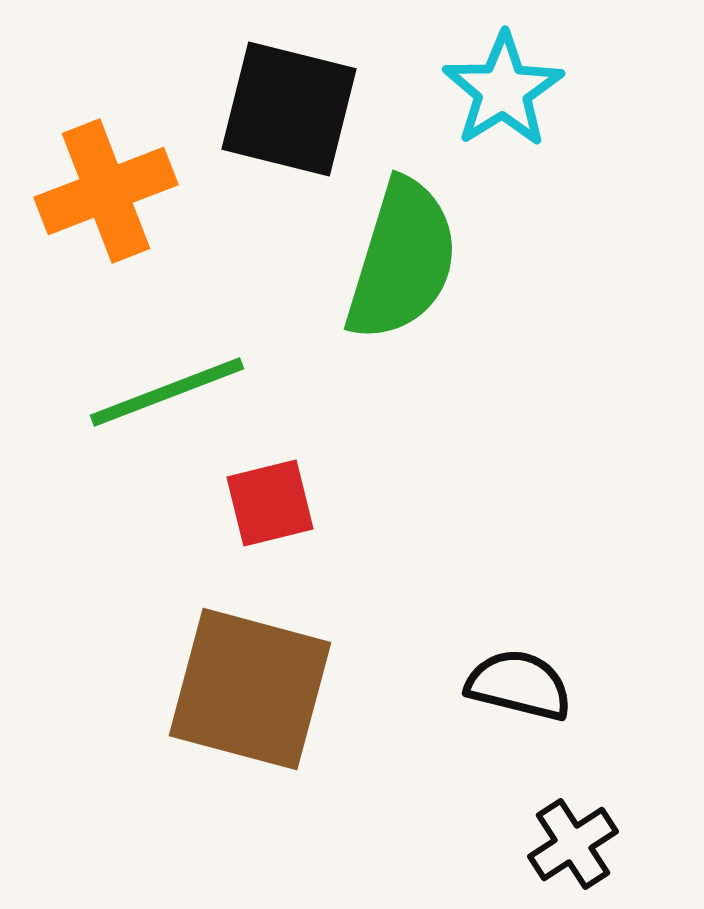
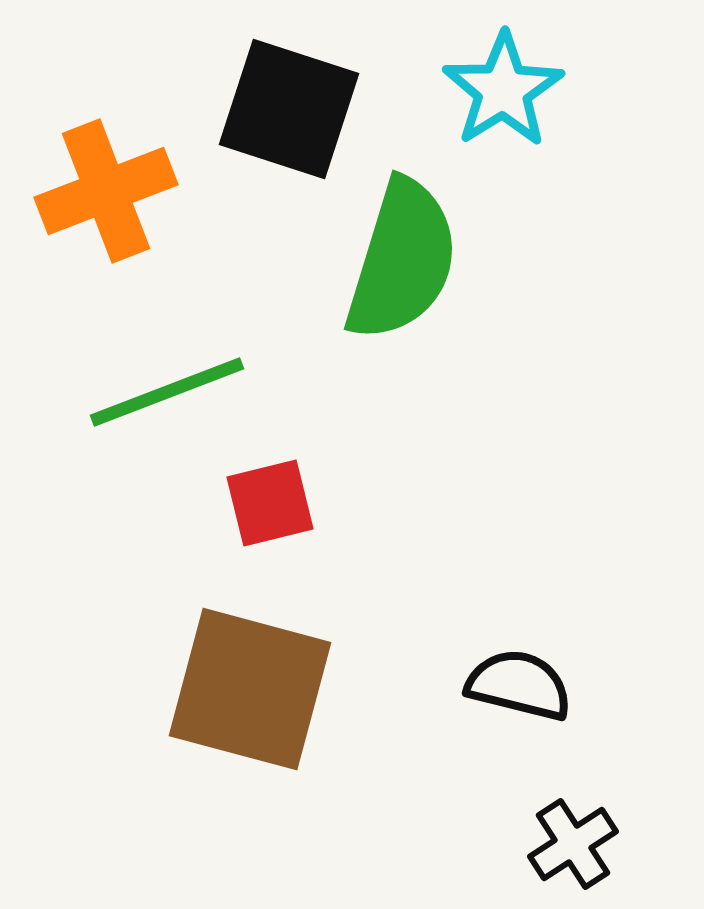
black square: rotated 4 degrees clockwise
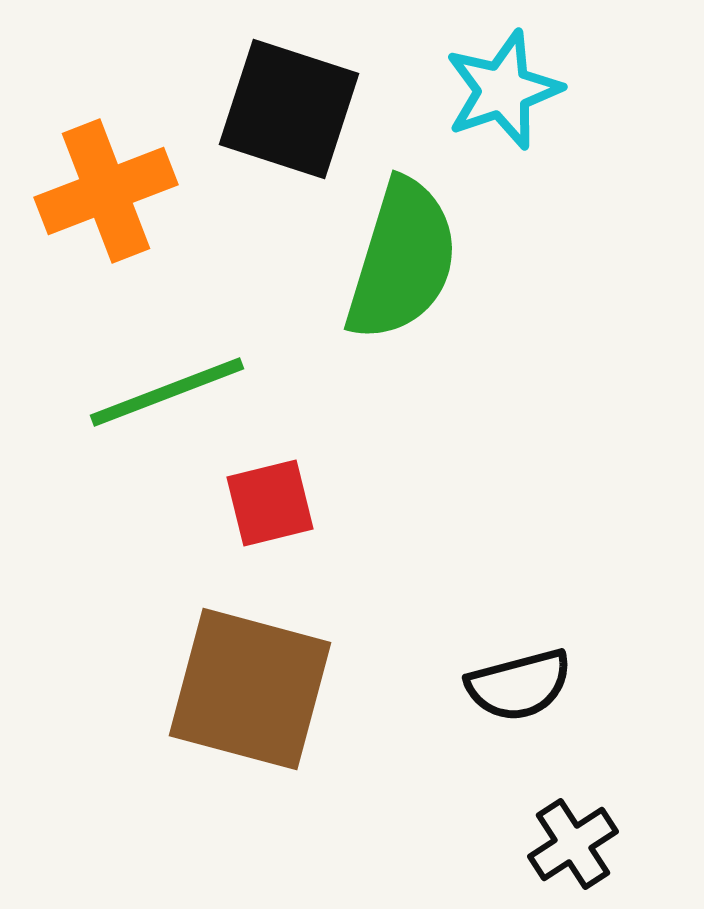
cyan star: rotated 13 degrees clockwise
black semicircle: rotated 151 degrees clockwise
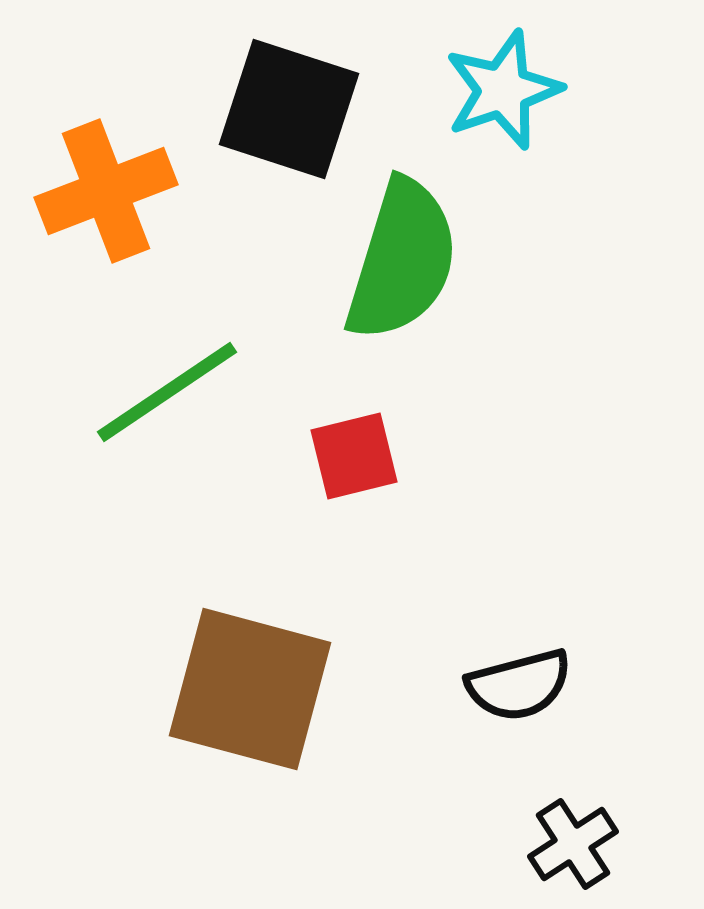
green line: rotated 13 degrees counterclockwise
red square: moved 84 px right, 47 px up
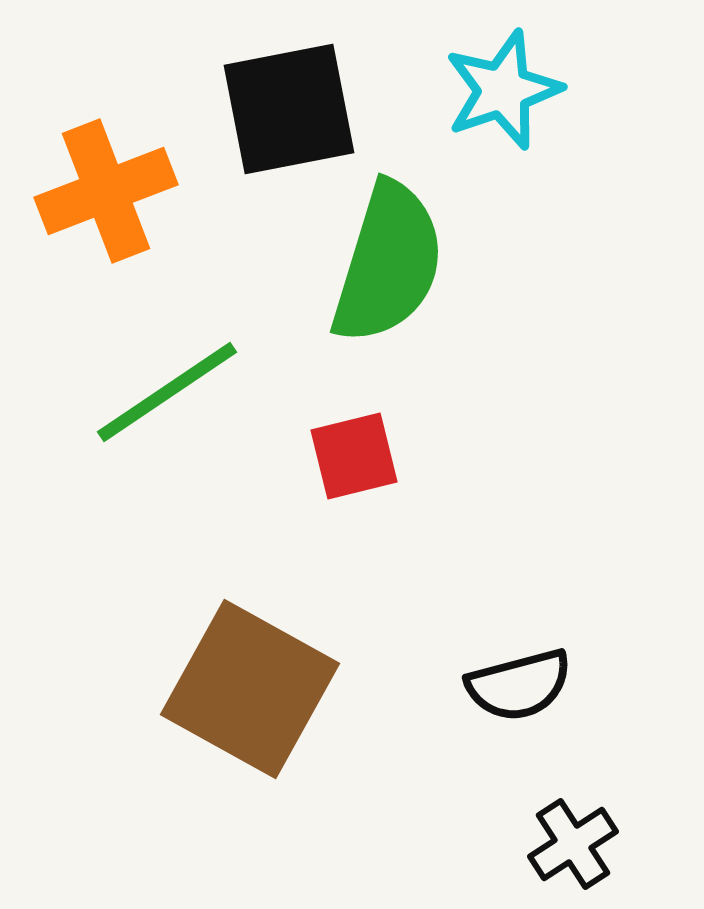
black square: rotated 29 degrees counterclockwise
green semicircle: moved 14 px left, 3 px down
brown square: rotated 14 degrees clockwise
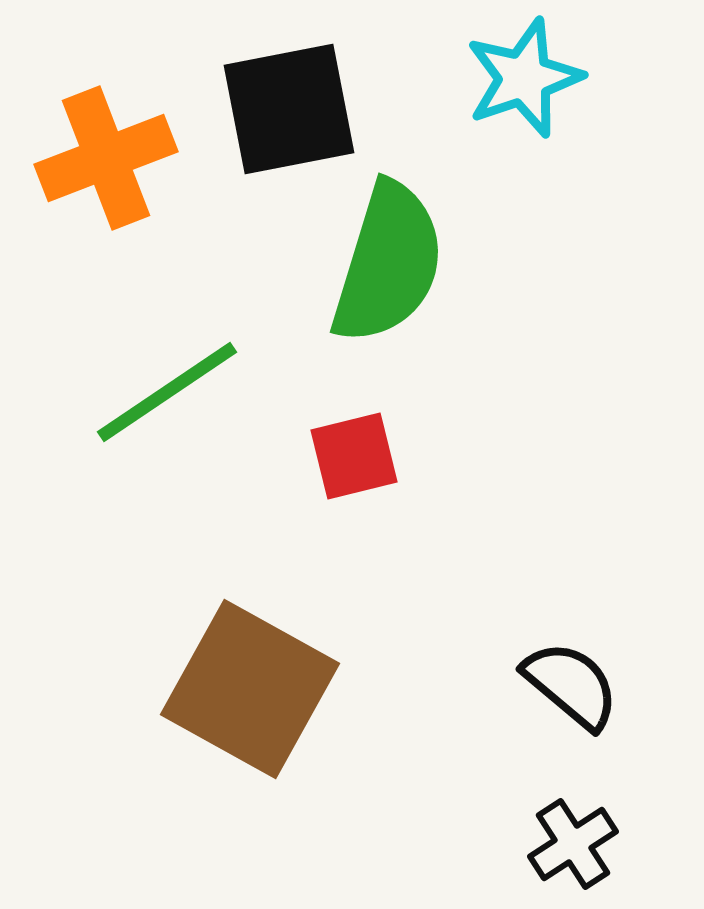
cyan star: moved 21 px right, 12 px up
orange cross: moved 33 px up
black semicircle: moved 52 px right; rotated 125 degrees counterclockwise
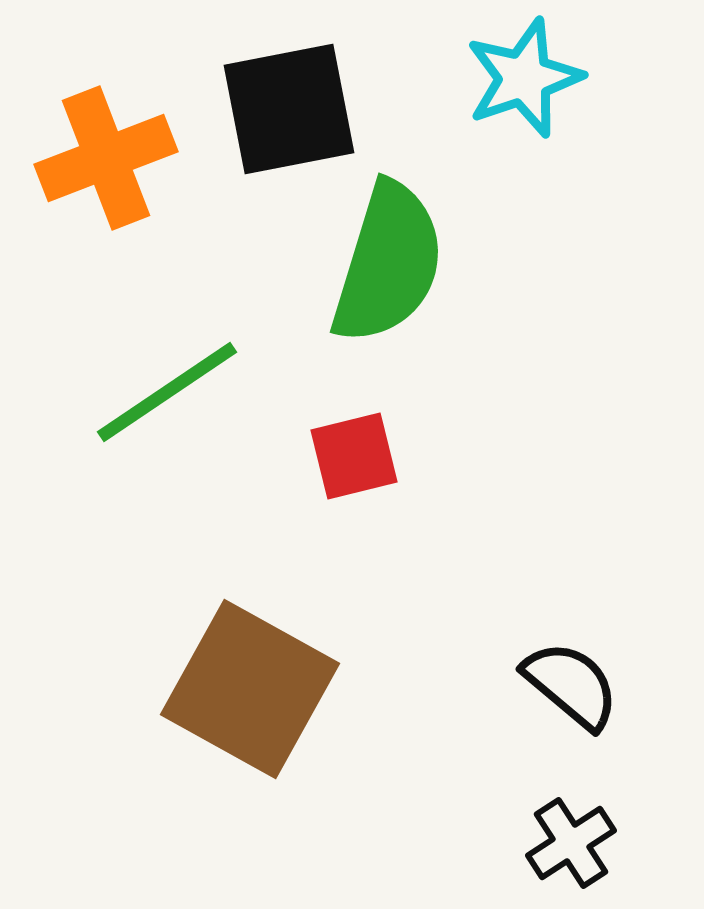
black cross: moved 2 px left, 1 px up
